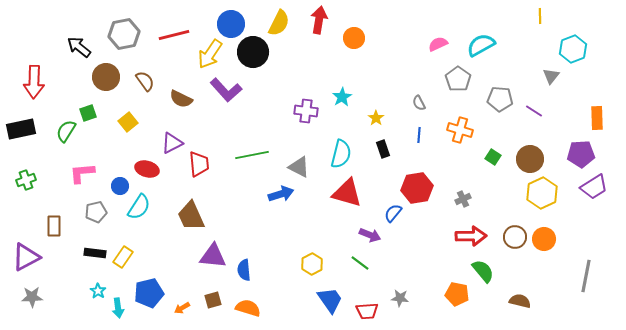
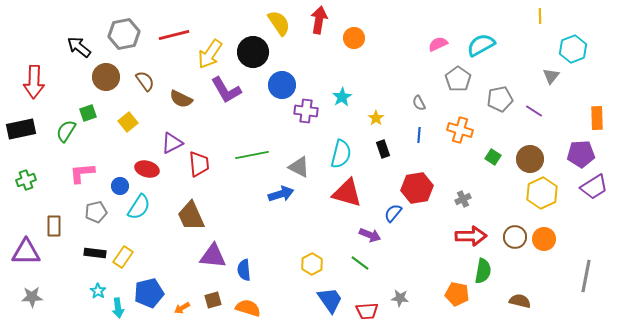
yellow semicircle at (279, 23): rotated 60 degrees counterclockwise
blue circle at (231, 24): moved 51 px right, 61 px down
purple L-shape at (226, 90): rotated 12 degrees clockwise
gray pentagon at (500, 99): rotated 15 degrees counterclockwise
purple triangle at (26, 257): moved 5 px up; rotated 28 degrees clockwise
green semicircle at (483, 271): rotated 50 degrees clockwise
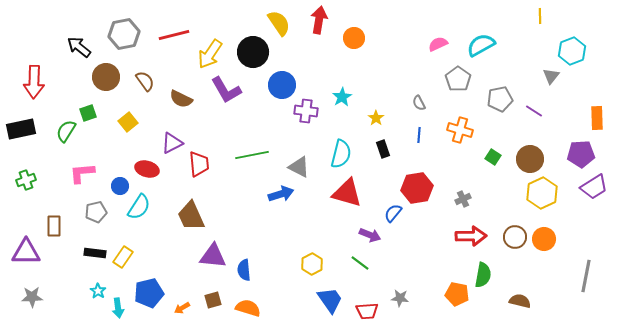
cyan hexagon at (573, 49): moved 1 px left, 2 px down
green semicircle at (483, 271): moved 4 px down
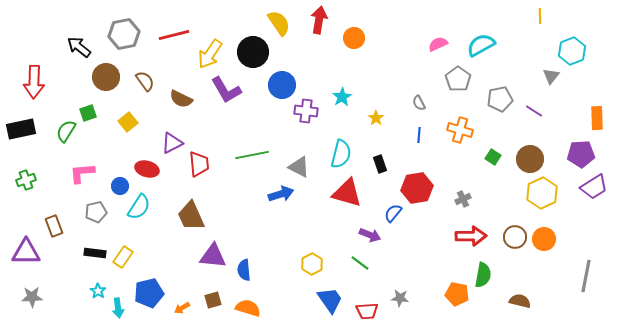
black rectangle at (383, 149): moved 3 px left, 15 px down
brown rectangle at (54, 226): rotated 20 degrees counterclockwise
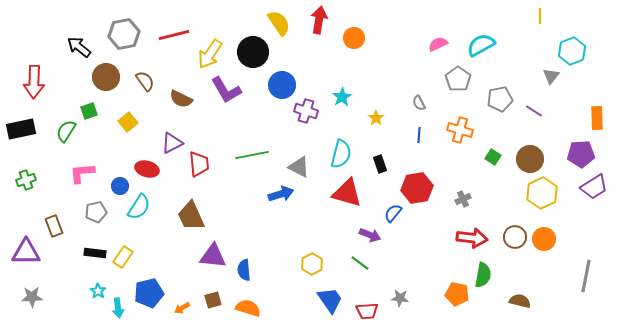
purple cross at (306, 111): rotated 10 degrees clockwise
green square at (88, 113): moved 1 px right, 2 px up
red arrow at (471, 236): moved 1 px right, 2 px down; rotated 8 degrees clockwise
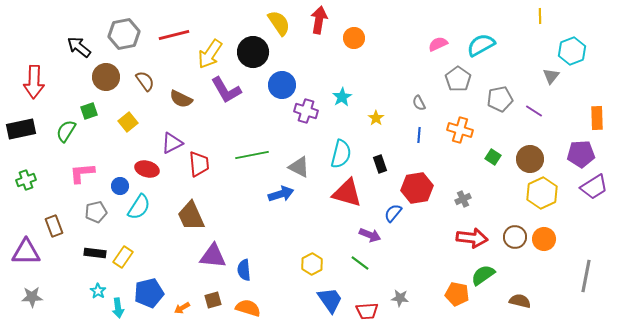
green semicircle at (483, 275): rotated 135 degrees counterclockwise
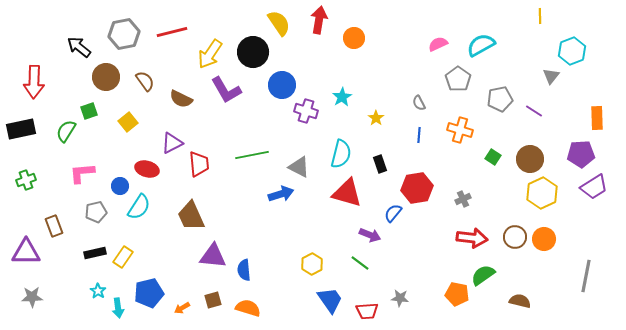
red line at (174, 35): moved 2 px left, 3 px up
black rectangle at (95, 253): rotated 20 degrees counterclockwise
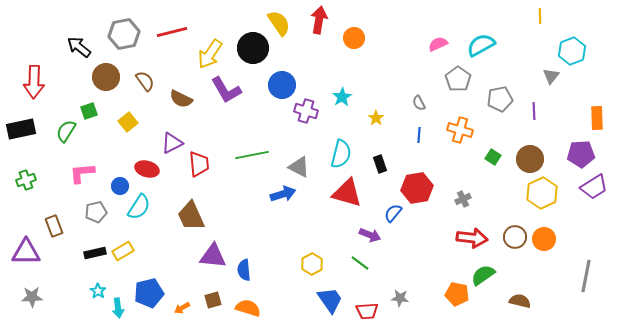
black circle at (253, 52): moved 4 px up
purple line at (534, 111): rotated 54 degrees clockwise
blue arrow at (281, 194): moved 2 px right
yellow rectangle at (123, 257): moved 6 px up; rotated 25 degrees clockwise
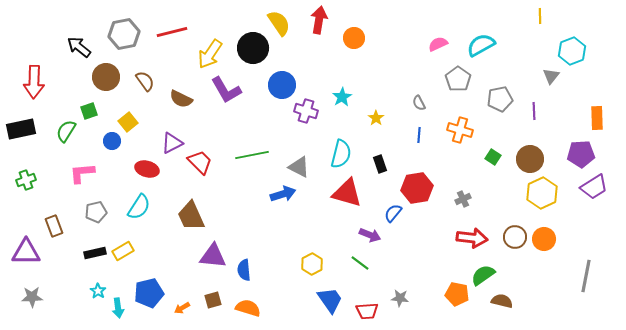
red trapezoid at (199, 164): moved 1 px right, 2 px up; rotated 40 degrees counterclockwise
blue circle at (120, 186): moved 8 px left, 45 px up
brown semicircle at (520, 301): moved 18 px left
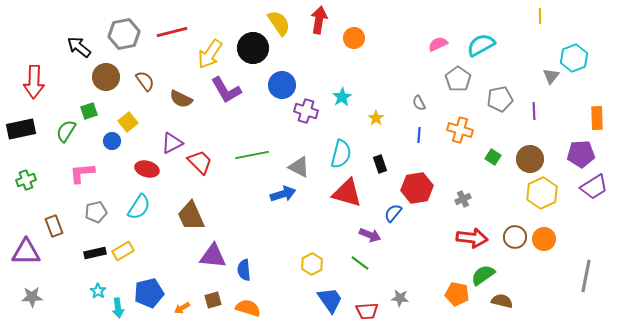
cyan hexagon at (572, 51): moved 2 px right, 7 px down
